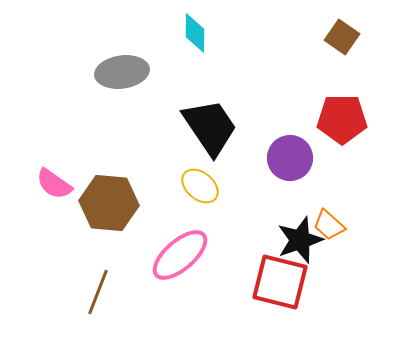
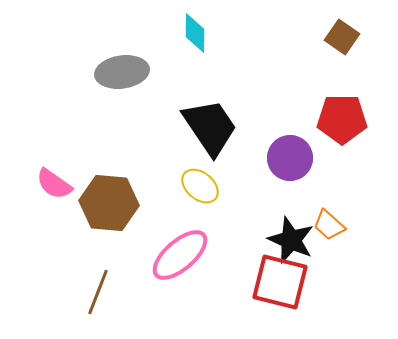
black star: moved 9 px left; rotated 30 degrees counterclockwise
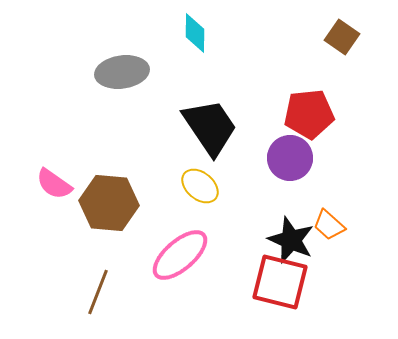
red pentagon: moved 33 px left, 5 px up; rotated 6 degrees counterclockwise
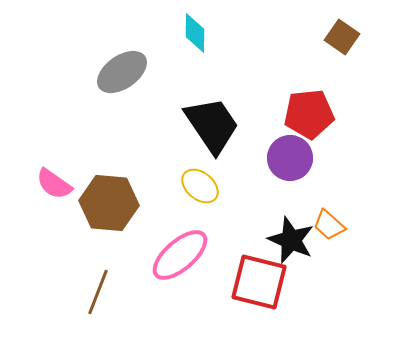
gray ellipse: rotated 27 degrees counterclockwise
black trapezoid: moved 2 px right, 2 px up
red square: moved 21 px left
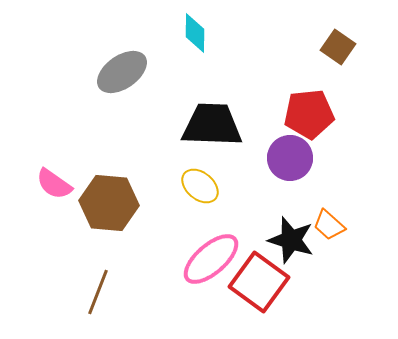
brown square: moved 4 px left, 10 px down
black trapezoid: rotated 54 degrees counterclockwise
black star: rotated 6 degrees counterclockwise
pink ellipse: moved 31 px right, 4 px down
red square: rotated 22 degrees clockwise
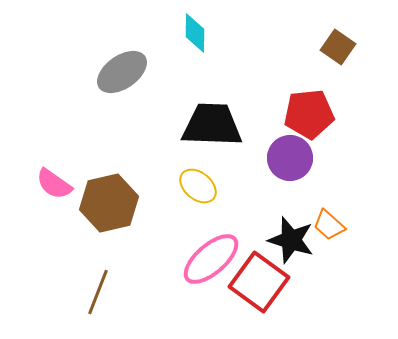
yellow ellipse: moved 2 px left
brown hexagon: rotated 18 degrees counterclockwise
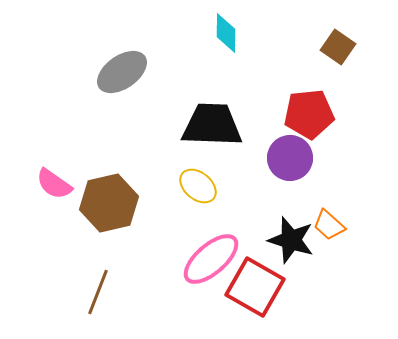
cyan diamond: moved 31 px right
red square: moved 4 px left, 5 px down; rotated 6 degrees counterclockwise
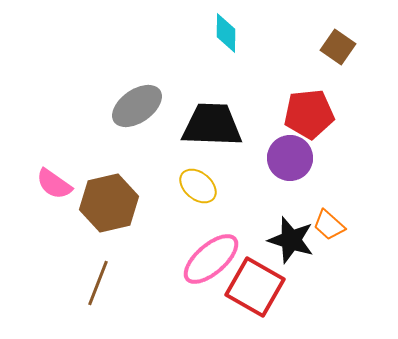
gray ellipse: moved 15 px right, 34 px down
brown line: moved 9 px up
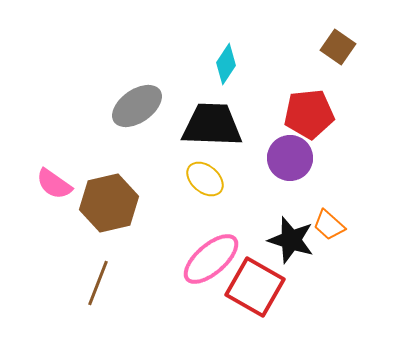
cyan diamond: moved 31 px down; rotated 33 degrees clockwise
yellow ellipse: moved 7 px right, 7 px up
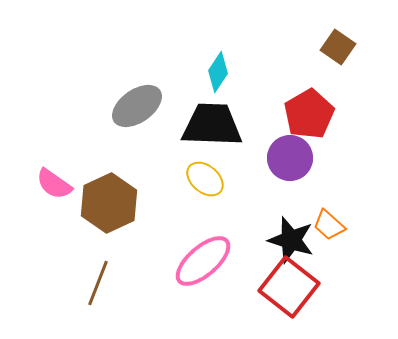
cyan diamond: moved 8 px left, 8 px down
red pentagon: rotated 24 degrees counterclockwise
brown hexagon: rotated 12 degrees counterclockwise
pink ellipse: moved 8 px left, 2 px down
red square: moved 34 px right; rotated 8 degrees clockwise
